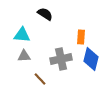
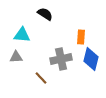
gray triangle: moved 8 px left, 1 px down
brown line: moved 1 px right, 1 px up
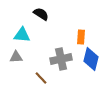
black semicircle: moved 4 px left
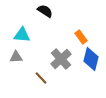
black semicircle: moved 4 px right, 3 px up
orange rectangle: rotated 40 degrees counterclockwise
gray cross: rotated 30 degrees counterclockwise
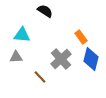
brown line: moved 1 px left, 1 px up
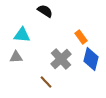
brown line: moved 6 px right, 5 px down
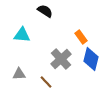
gray triangle: moved 3 px right, 17 px down
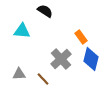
cyan triangle: moved 4 px up
brown line: moved 3 px left, 3 px up
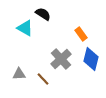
black semicircle: moved 2 px left, 3 px down
cyan triangle: moved 3 px right, 3 px up; rotated 24 degrees clockwise
orange rectangle: moved 3 px up
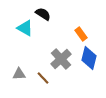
blue diamond: moved 2 px left, 1 px up
brown line: moved 1 px up
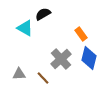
black semicircle: rotated 63 degrees counterclockwise
